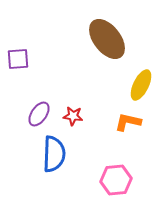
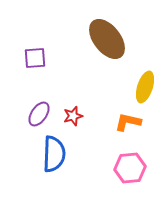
purple square: moved 17 px right, 1 px up
yellow ellipse: moved 4 px right, 2 px down; rotated 8 degrees counterclockwise
red star: rotated 24 degrees counterclockwise
pink hexagon: moved 14 px right, 12 px up
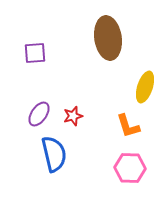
brown ellipse: moved 1 px right, 1 px up; rotated 30 degrees clockwise
purple square: moved 5 px up
orange L-shape: moved 4 px down; rotated 120 degrees counterclockwise
blue semicircle: rotated 15 degrees counterclockwise
pink hexagon: rotated 8 degrees clockwise
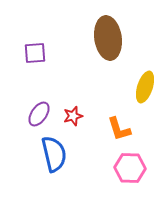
orange L-shape: moved 9 px left, 3 px down
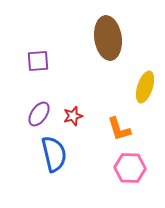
purple square: moved 3 px right, 8 px down
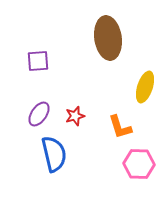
red star: moved 2 px right
orange L-shape: moved 1 px right, 2 px up
pink hexagon: moved 9 px right, 4 px up
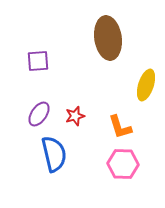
yellow ellipse: moved 1 px right, 2 px up
pink hexagon: moved 16 px left
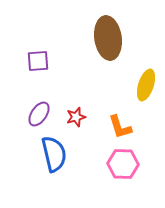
red star: moved 1 px right, 1 px down
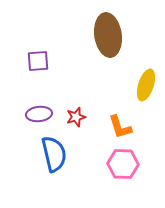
brown ellipse: moved 3 px up
purple ellipse: rotated 50 degrees clockwise
